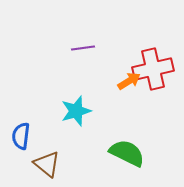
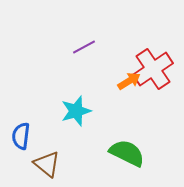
purple line: moved 1 px right, 1 px up; rotated 20 degrees counterclockwise
red cross: rotated 21 degrees counterclockwise
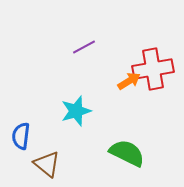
red cross: rotated 24 degrees clockwise
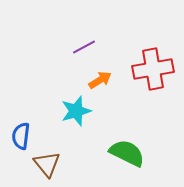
orange arrow: moved 29 px left, 1 px up
brown triangle: rotated 12 degrees clockwise
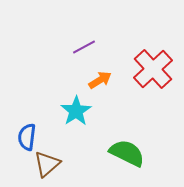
red cross: rotated 33 degrees counterclockwise
cyan star: rotated 16 degrees counterclockwise
blue semicircle: moved 6 px right, 1 px down
brown triangle: rotated 28 degrees clockwise
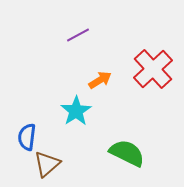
purple line: moved 6 px left, 12 px up
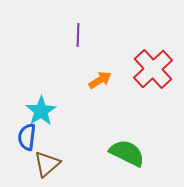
purple line: rotated 60 degrees counterclockwise
cyan star: moved 35 px left
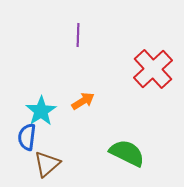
orange arrow: moved 17 px left, 21 px down
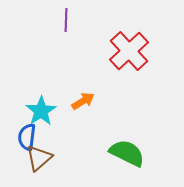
purple line: moved 12 px left, 15 px up
red cross: moved 24 px left, 18 px up
brown triangle: moved 8 px left, 6 px up
